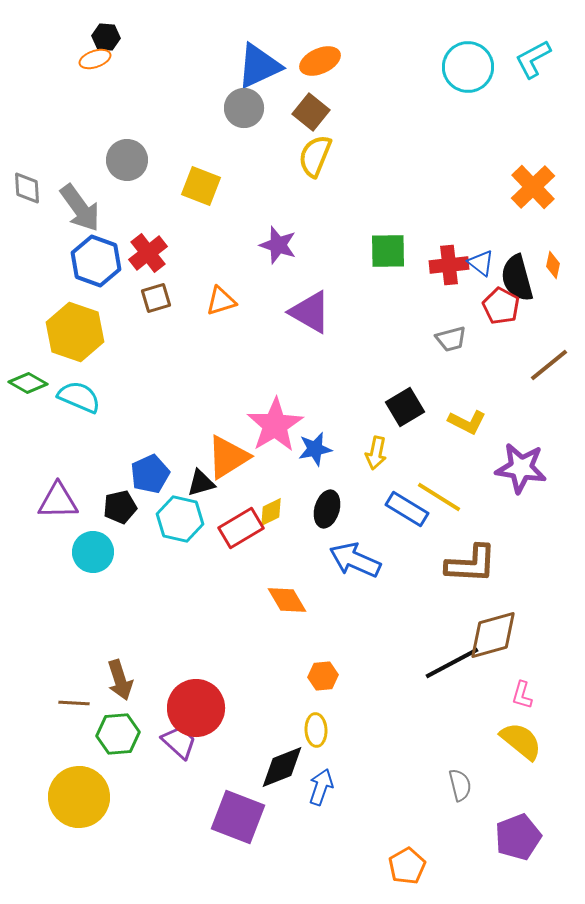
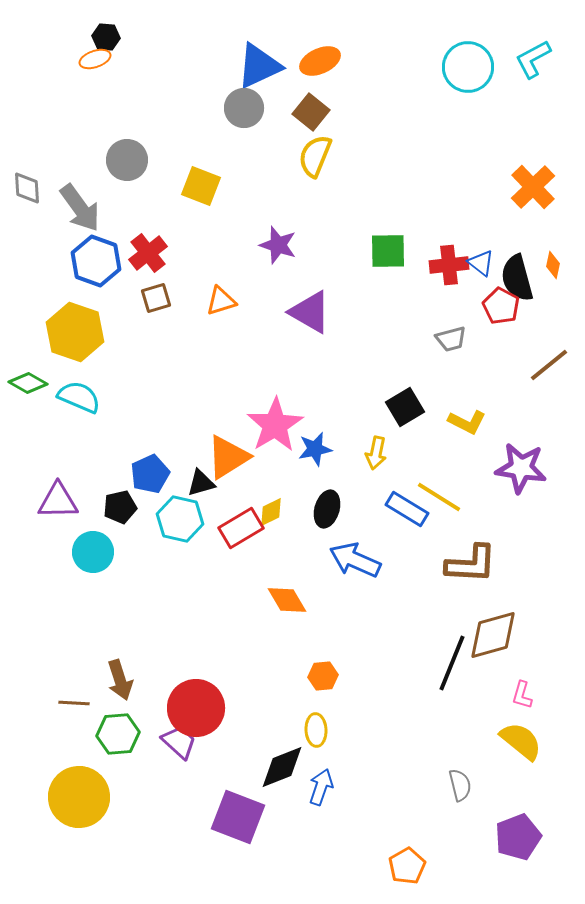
black line at (452, 663): rotated 40 degrees counterclockwise
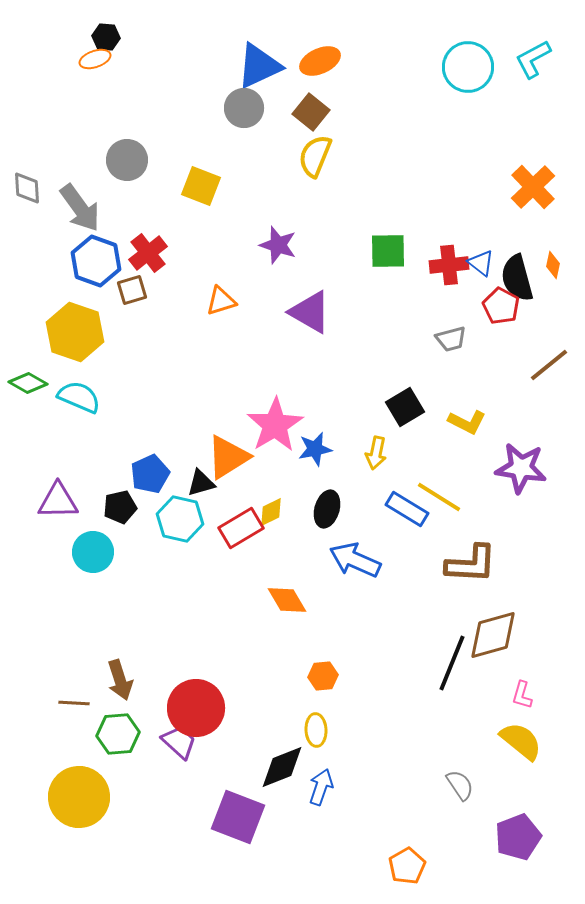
brown square at (156, 298): moved 24 px left, 8 px up
gray semicircle at (460, 785): rotated 20 degrees counterclockwise
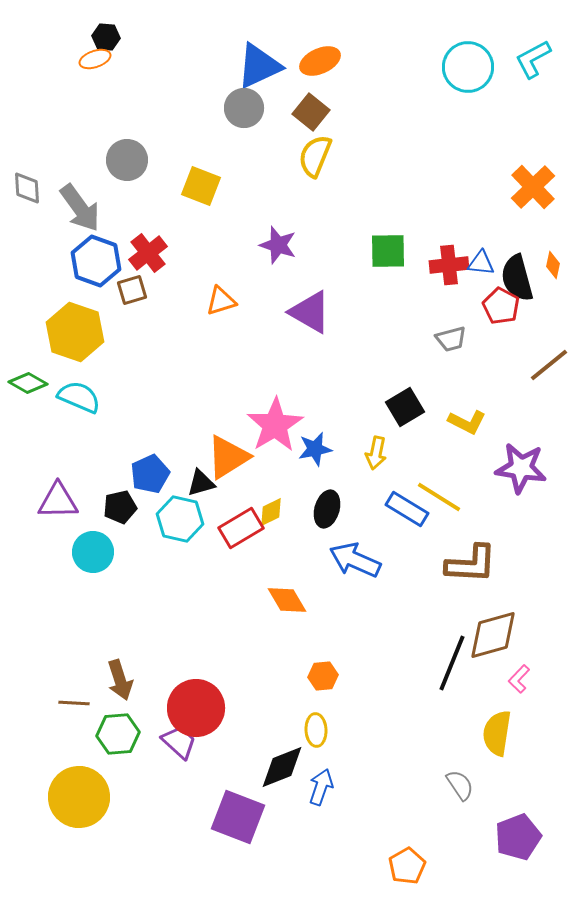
blue triangle at (481, 263): rotated 32 degrees counterclockwise
pink L-shape at (522, 695): moved 3 px left, 16 px up; rotated 28 degrees clockwise
yellow semicircle at (521, 741): moved 24 px left, 8 px up; rotated 120 degrees counterclockwise
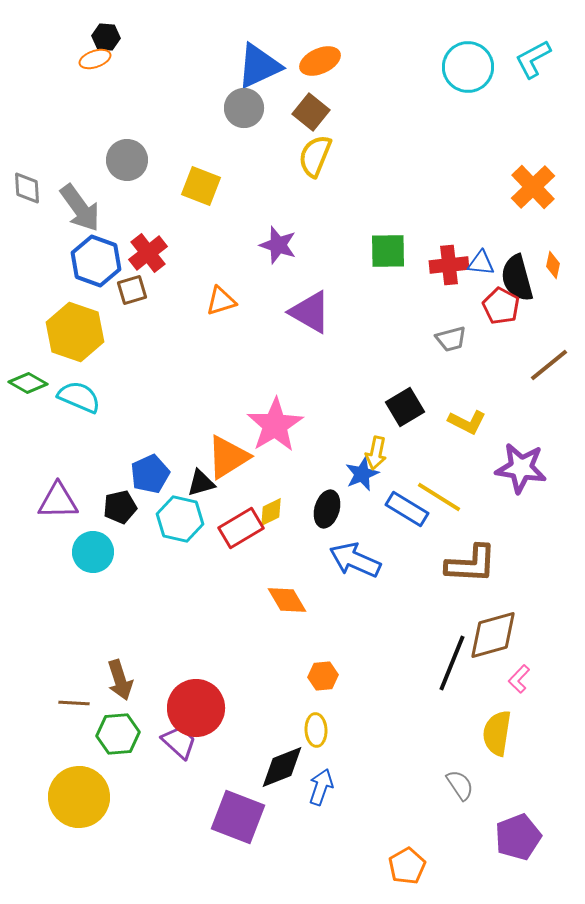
blue star at (315, 449): moved 47 px right, 25 px down; rotated 12 degrees counterclockwise
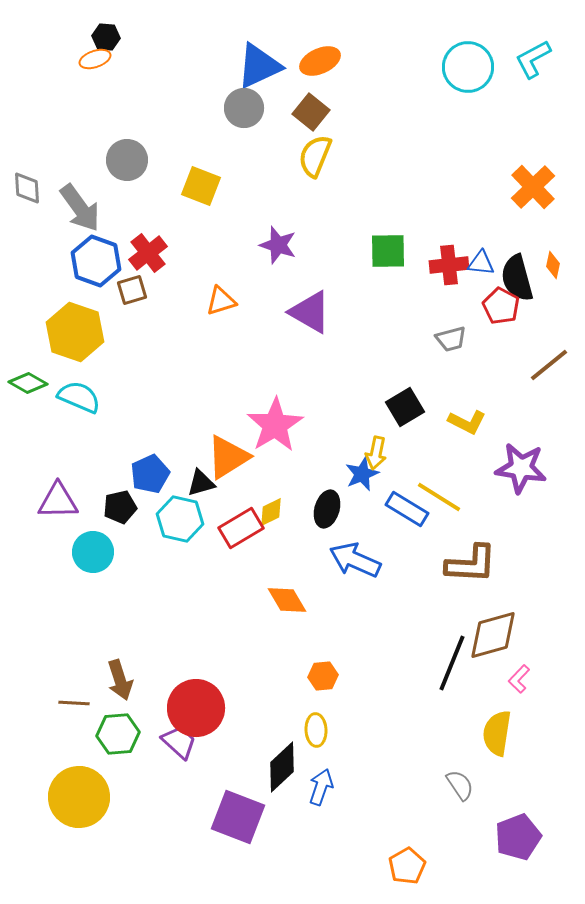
black diamond at (282, 767): rotated 21 degrees counterclockwise
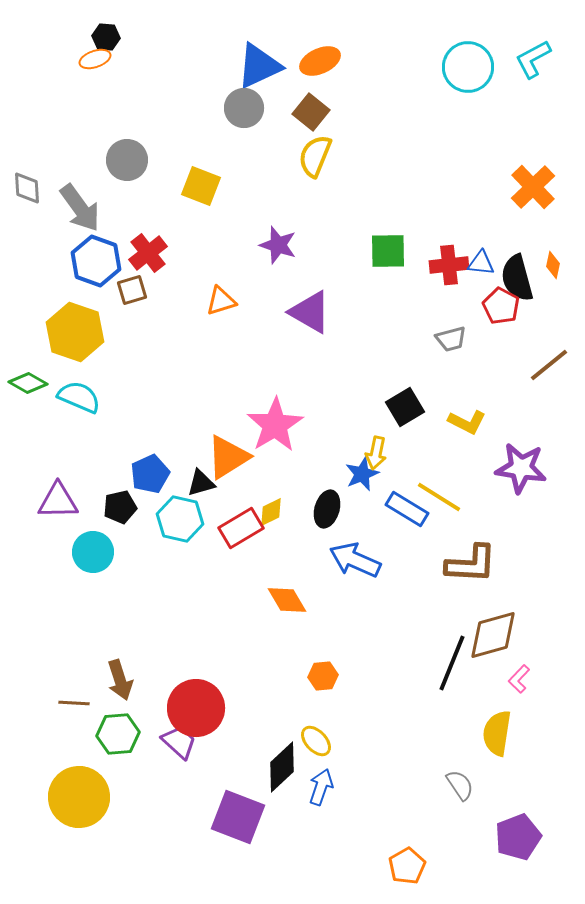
yellow ellipse at (316, 730): moved 11 px down; rotated 40 degrees counterclockwise
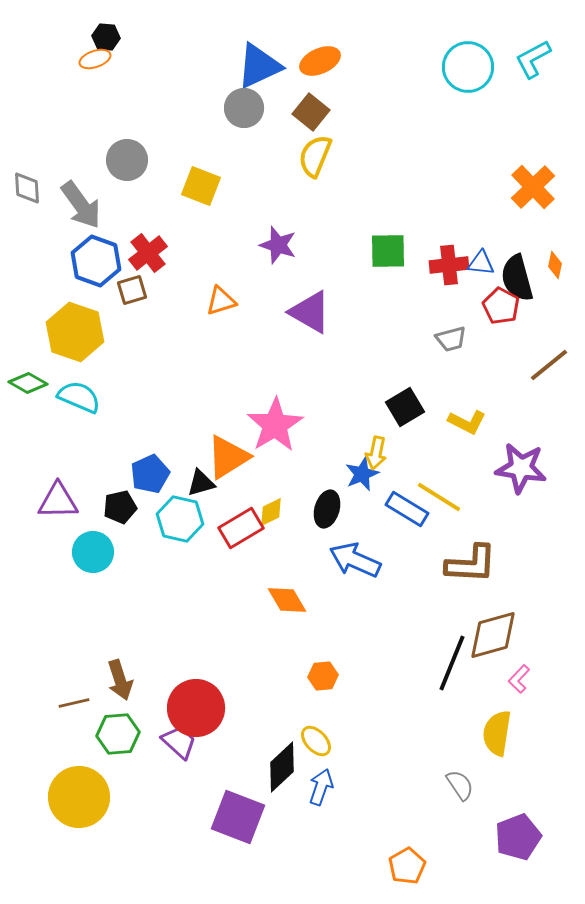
gray arrow at (80, 208): moved 1 px right, 3 px up
orange diamond at (553, 265): moved 2 px right
brown line at (74, 703): rotated 16 degrees counterclockwise
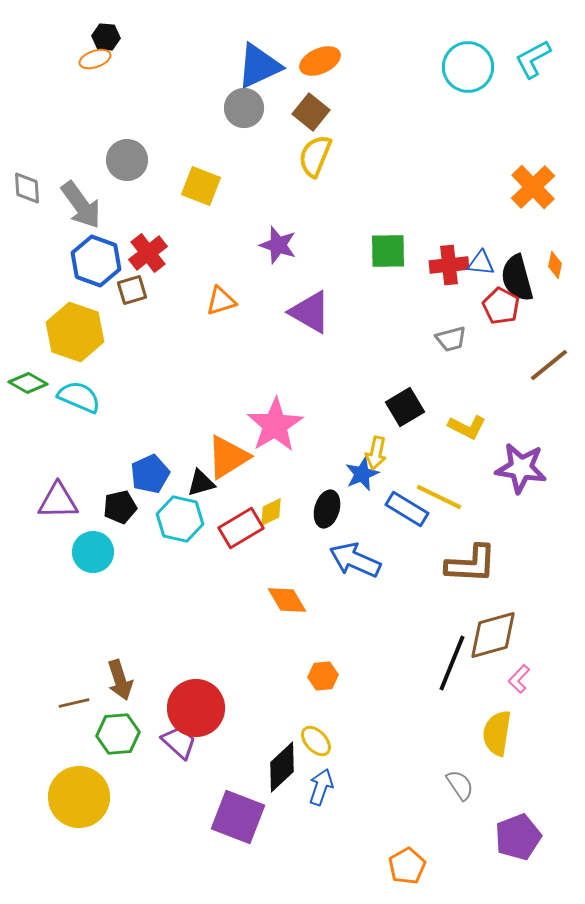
yellow L-shape at (467, 422): moved 5 px down
yellow line at (439, 497): rotated 6 degrees counterclockwise
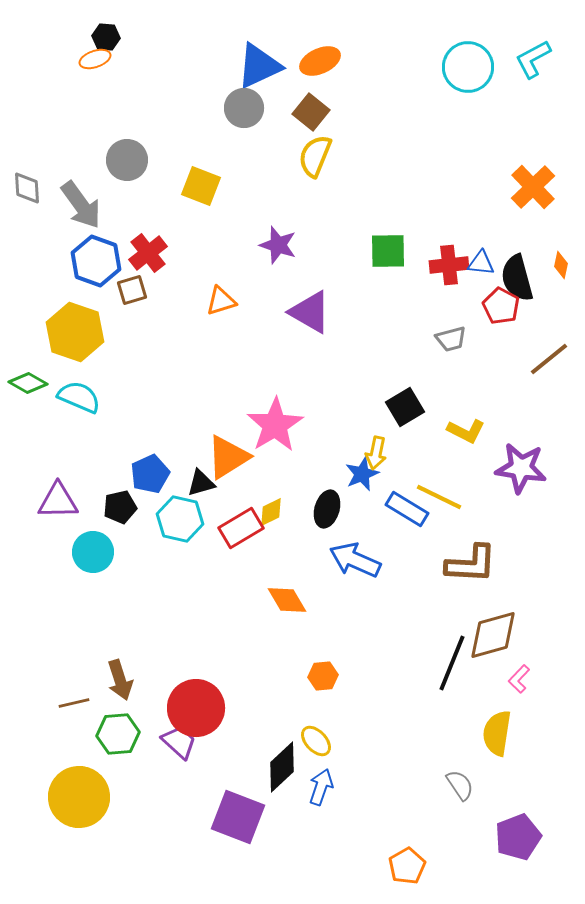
orange diamond at (555, 265): moved 6 px right
brown line at (549, 365): moved 6 px up
yellow L-shape at (467, 427): moved 1 px left, 4 px down
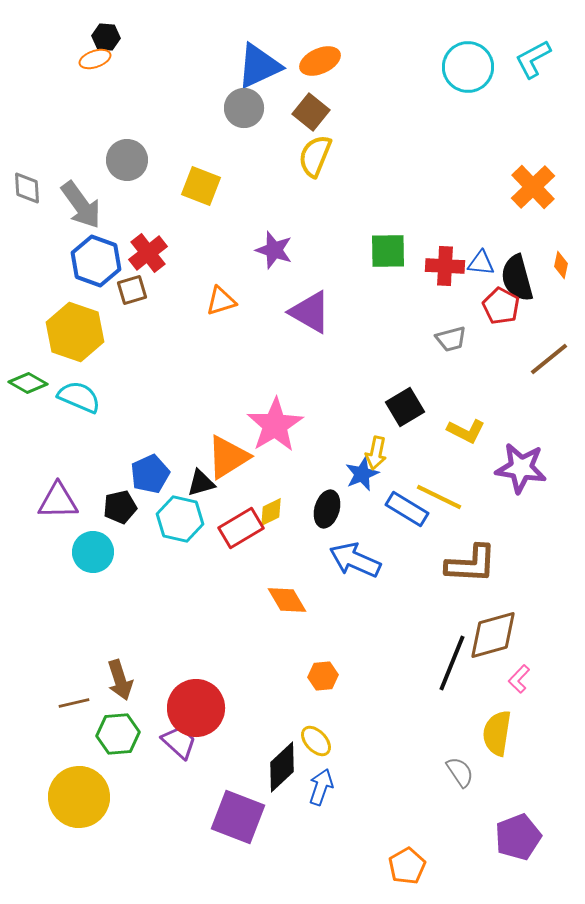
purple star at (278, 245): moved 4 px left, 5 px down
red cross at (449, 265): moved 4 px left, 1 px down; rotated 9 degrees clockwise
gray semicircle at (460, 785): moved 13 px up
